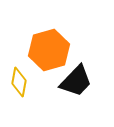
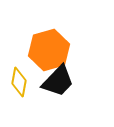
black trapezoid: moved 18 px left
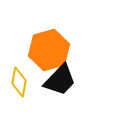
black trapezoid: moved 2 px right, 1 px up
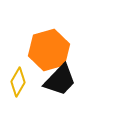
yellow diamond: moved 1 px left; rotated 20 degrees clockwise
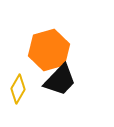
yellow diamond: moved 7 px down
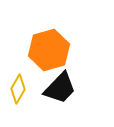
black trapezoid: moved 8 px down
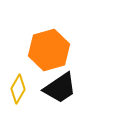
black trapezoid: rotated 12 degrees clockwise
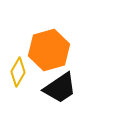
yellow diamond: moved 17 px up
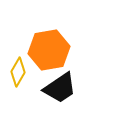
orange hexagon: rotated 6 degrees clockwise
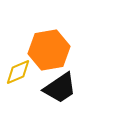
yellow diamond: rotated 36 degrees clockwise
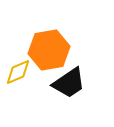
black trapezoid: moved 9 px right, 5 px up
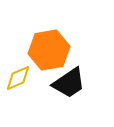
yellow diamond: moved 6 px down
